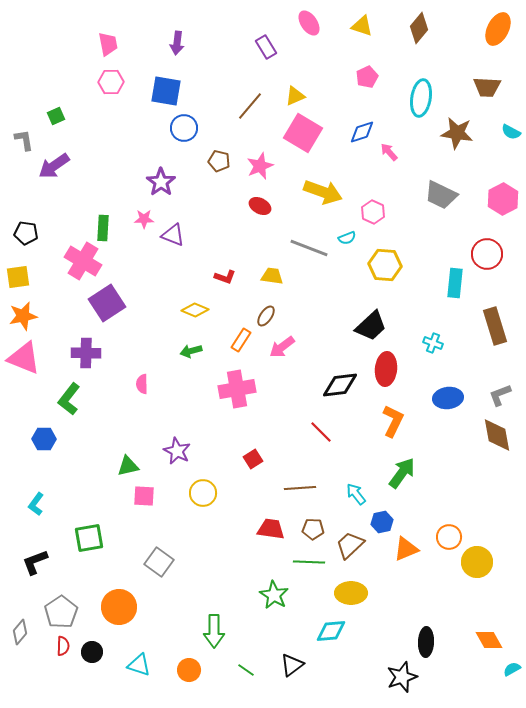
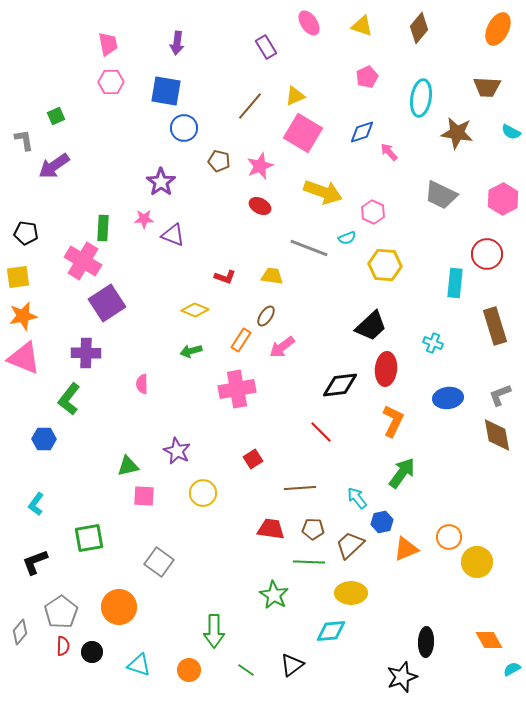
cyan arrow at (356, 494): moved 1 px right, 4 px down
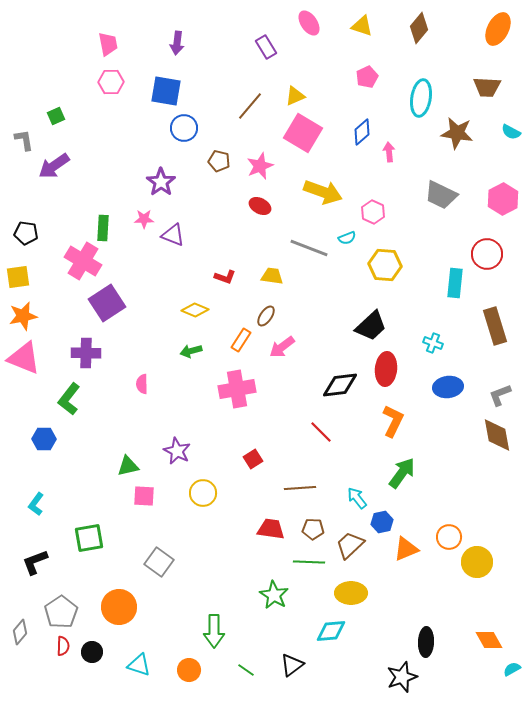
blue diamond at (362, 132): rotated 24 degrees counterclockwise
pink arrow at (389, 152): rotated 36 degrees clockwise
blue ellipse at (448, 398): moved 11 px up
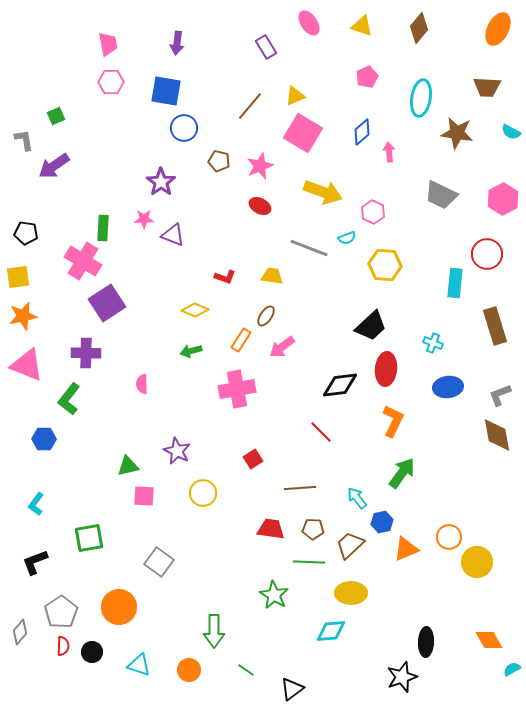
pink triangle at (24, 358): moved 3 px right, 7 px down
black triangle at (292, 665): moved 24 px down
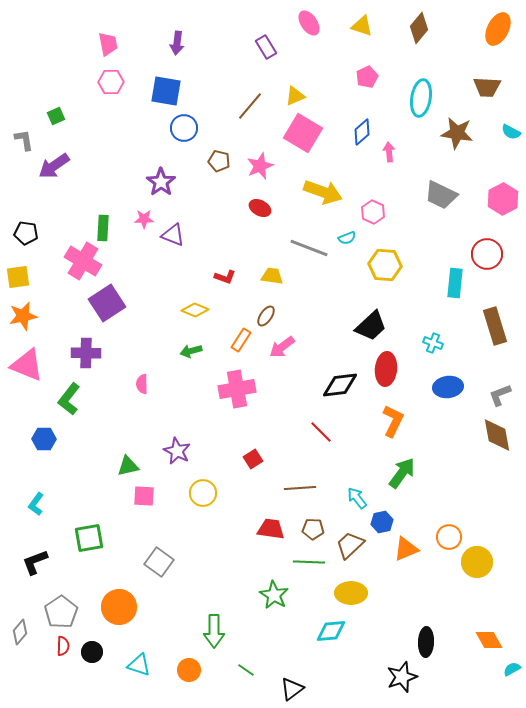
red ellipse at (260, 206): moved 2 px down
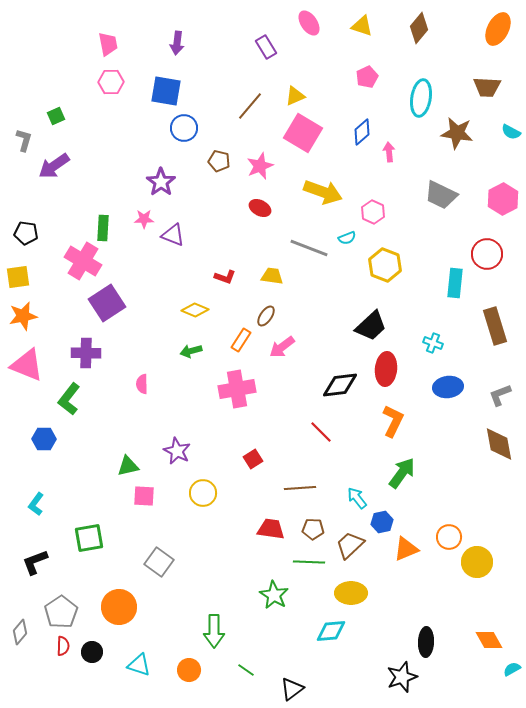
gray L-shape at (24, 140): rotated 25 degrees clockwise
yellow hexagon at (385, 265): rotated 16 degrees clockwise
brown diamond at (497, 435): moved 2 px right, 9 px down
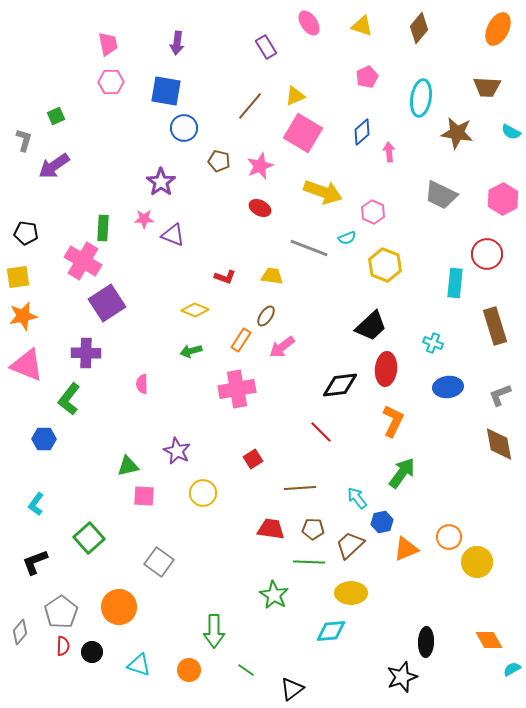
green square at (89, 538): rotated 32 degrees counterclockwise
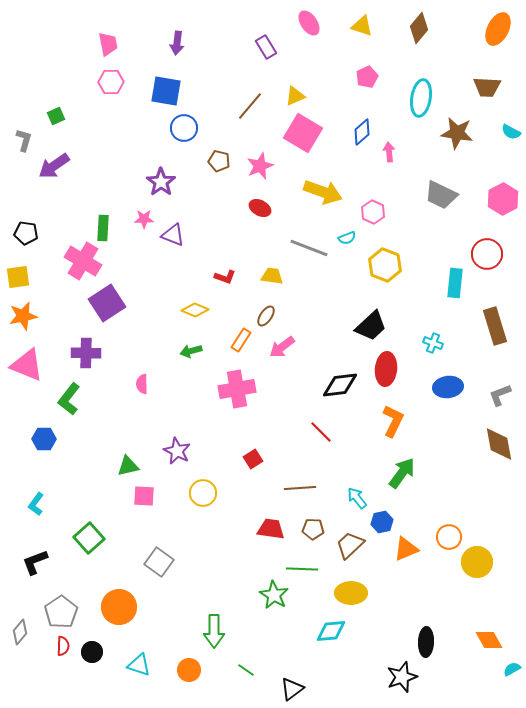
green line at (309, 562): moved 7 px left, 7 px down
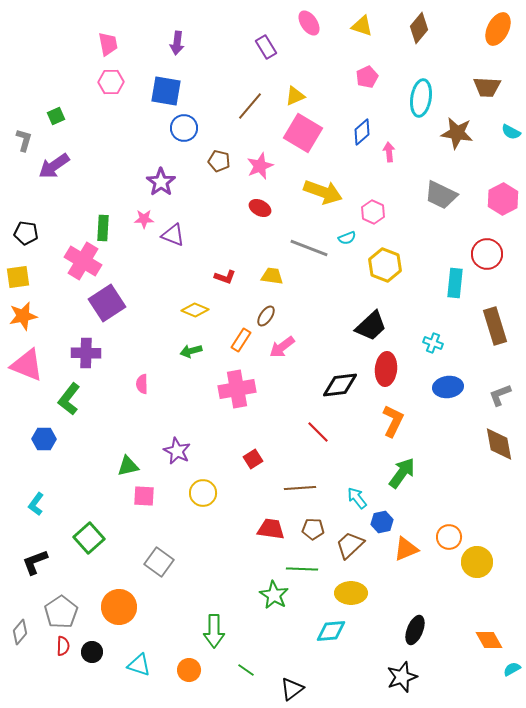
red line at (321, 432): moved 3 px left
black ellipse at (426, 642): moved 11 px left, 12 px up; rotated 20 degrees clockwise
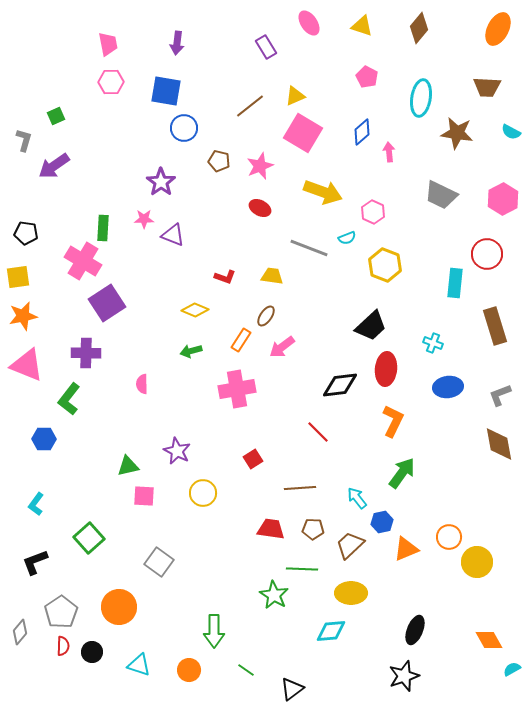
pink pentagon at (367, 77): rotated 20 degrees counterclockwise
brown line at (250, 106): rotated 12 degrees clockwise
black star at (402, 677): moved 2 px right, 1 px up
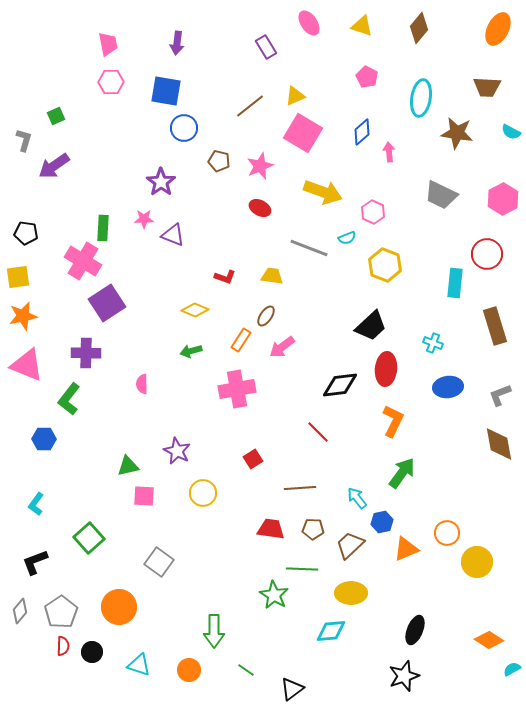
orange circle at (449, 537): moved 2 px left, 4 px up
gray diamond at (20, 632): moved 21 px up
orange diamond at (489, 640): rotated 28 degrees counterclockwise
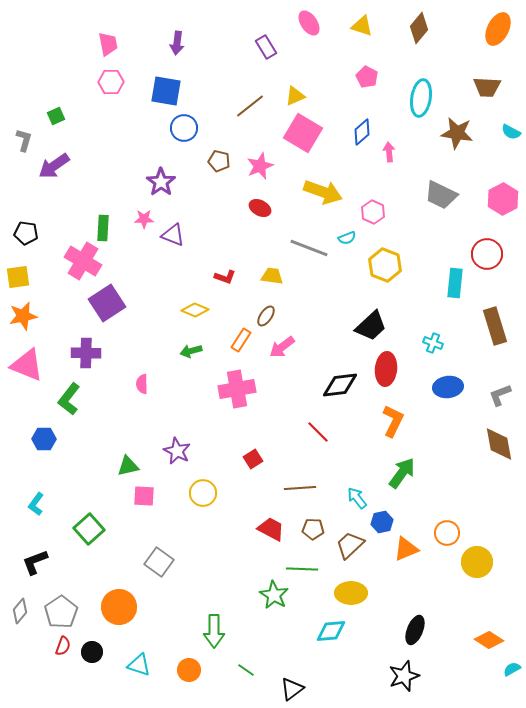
red trapezoid at (271, 529): rotated 20 degrees clockwise
green square at (89, 538): moved 9 px up
red semicircle at (63, 646): rotated 18 degrees clockwise
